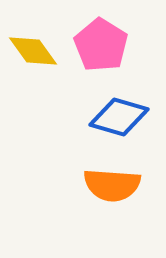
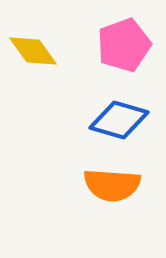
pink pentagon: moved 23 px right; rotated 20 degrees clockwise
blue diamond: moved 3 px down
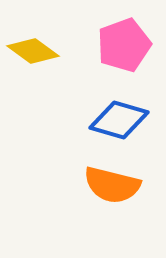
yellow diamond: rotated 18 degrees counterclockwise
orange semicircle: rotated 10 degrees clockwise
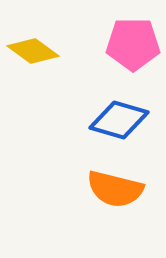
pink pentagon: moved 9 px right, 1 px up; rotated 20 degrees clockwise
orange semicircle: moved 3 px right, 4 px down
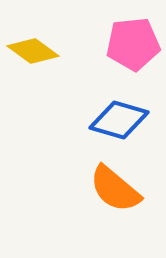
pink pentagon: rotated 6 degrees counterclockwise
orange semicircle: rotated 26 degrees clockwise
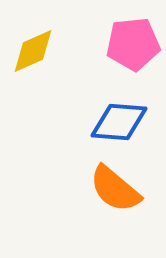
yellow diamond: rotated 60 degrees counterclockwise
blue diamond: moved 2 px down; rotated 12 degrees counterclockwise
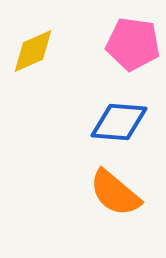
pink pentagon: rotated 14 degrees clockwise
orange semicircle: moved 4 px down
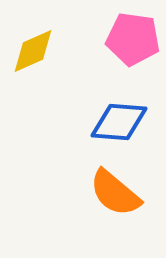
pink pentagon: moved 5 px up
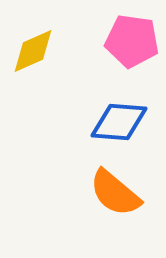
pink pentagon: moved 1 px left, 2 px down
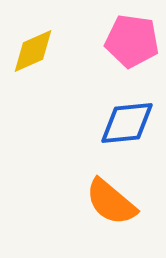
blue diamond: moved 8 px right, 1 px down; rotated 10 degrees counterclockwise
orange semicircle: moved 4 px left, 9 px down
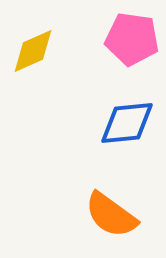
pink pentagon: moved 2 px up
orange semicircle: moved 13 px down; rotated 4 degrees counterclockwise
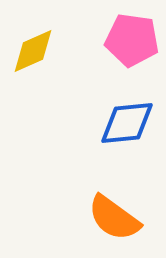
pink pentagon: moved 1 px down
orange semicircle: moved 3 px right, 3 px down
